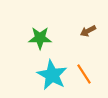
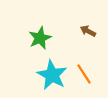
brown arrow: rotated 56 degrees clockwise
green star: rotated 25 degrees counterclockwise
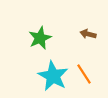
brown arrow: moved 3 px down; rotated 14 degrees counterclockwise
cyan star: moved 1 px right, 1 px down
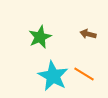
green star: moved 1 px up
orange line: rotated 25 degrees counterclockwise
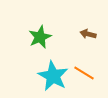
orange line: moved 1 px up
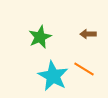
brown arrow: rotated 14 degrees counterclockwise
orange line: moved 4 px up
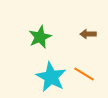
orange line: moved 5 px down
cyan star: moved 2 px left, 1 px down
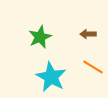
orange line: moved 9 px right, 7 px up
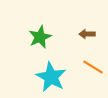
brown arrow: moved 1 px left
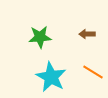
green star: rotated 20 degrees clockwise
orange line: moved 5 px down
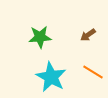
brown arrow: moved 1 px right, 1 px down; rotated 35 degrees counterclockwise
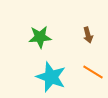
brown arrow: rotated 70 degrees counterclockwise
cyan star: rotated 8 degrees counterclockwise
